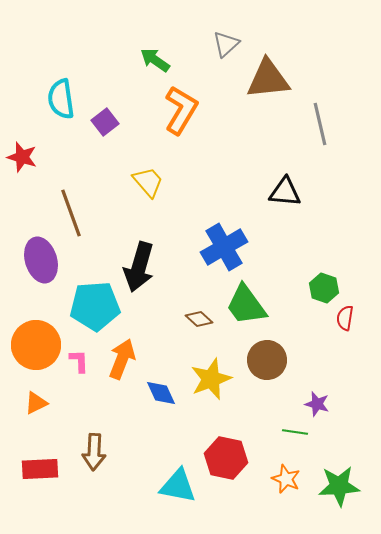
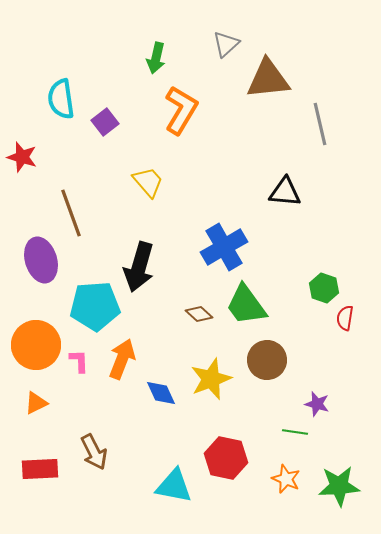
green arrow: moved 1 px right, 2 px up; rotated 112 degrees counterclockwise
brown diamond: moved 5 px up
brown arrow: rotated 30 degrees counterclockwise
cyan triangle: moved 4 px left
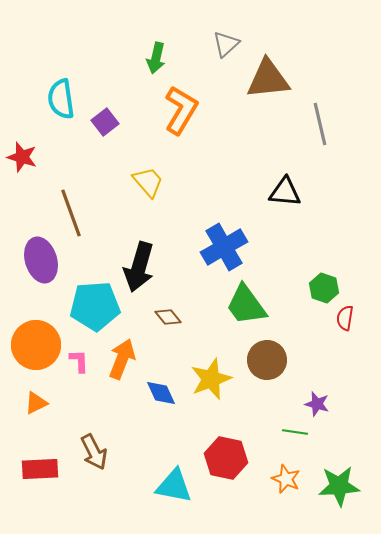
brown diamond: moved 31 px left, 3 px down; rotated 8 degrees clockwise
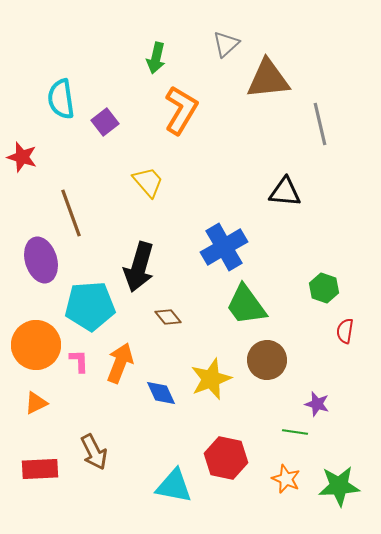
cyan pentagon: moved 5 px left
red semicircle: moved 13 px down
orange arrow: moved 2 px left, 4 px down
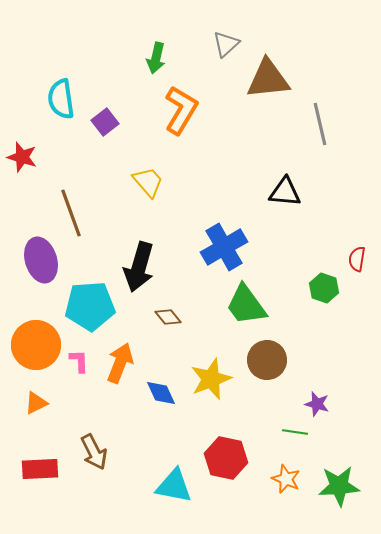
red semicircle: moved 12 px right, 72 px up
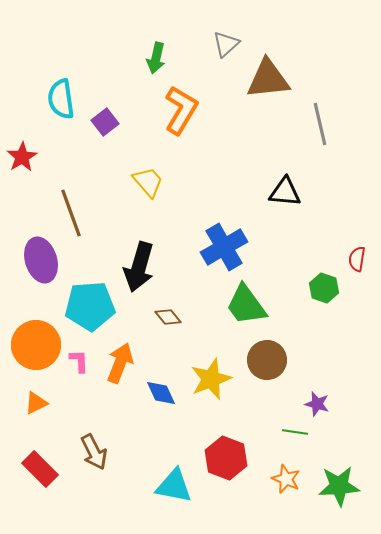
red star: rotated 24 degrees clockwise
red hexagon: rotated 9 degrees clockwise
red rectangle: rotated 48 degrees clockwise
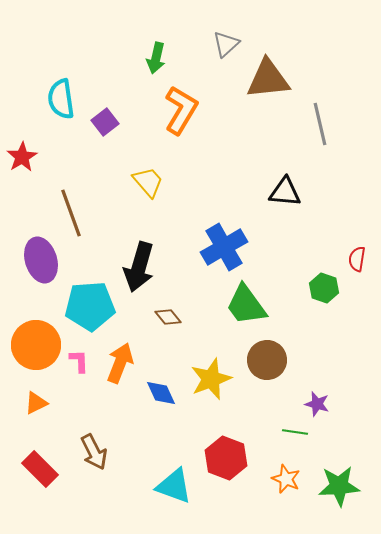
cyan triangle: rotated 9 degrees clockwise
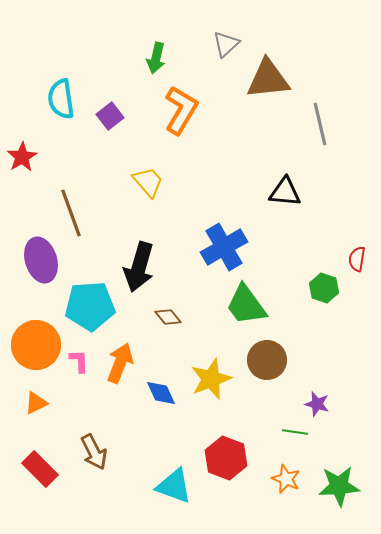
purple square: moved 5 px right, 6 px up
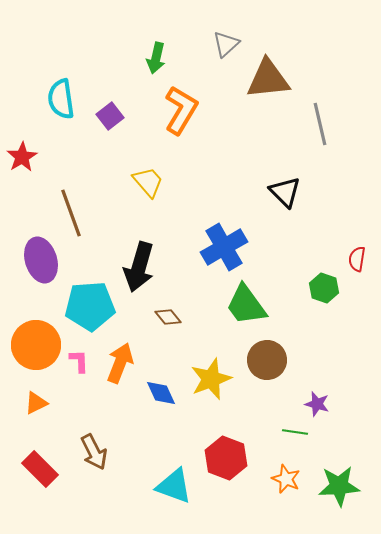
black triangle: rotated 40 degrees clockwise
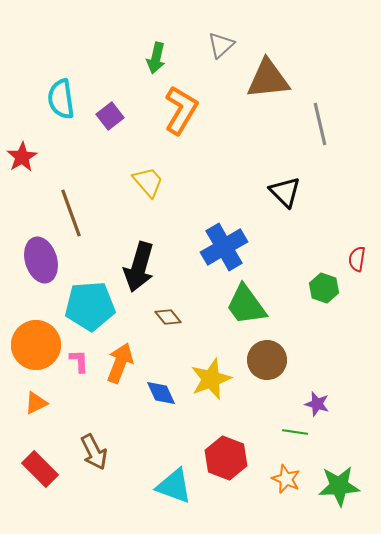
gray triangle: moved 5 px left, 1 px down
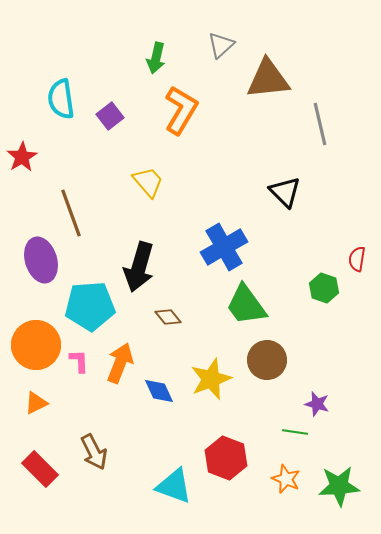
blue diamond: moved 2 px left, 2 px up
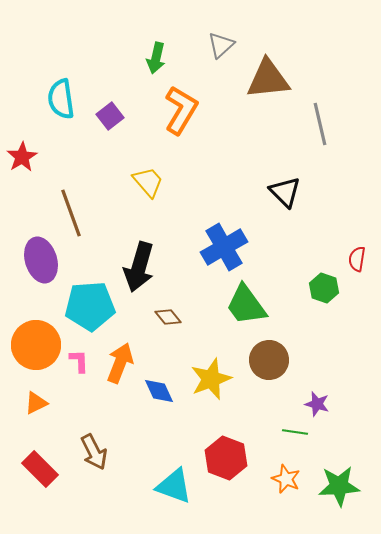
brown circle: moved 2 px right
